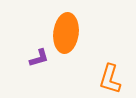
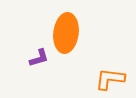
orange L-shape: rotated 80 degrees clockwise
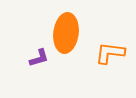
orange L-shape: moved 26 px up
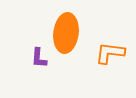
purple L-shape: rotated 110 degrees clockwise
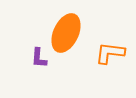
orange ellipse: rotated 18 degrees clockwise
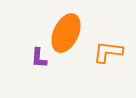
orange L-shape: moved 2 px left, 1 px up
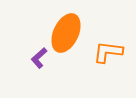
purple L-shape: rotated 45 degrees clockwise
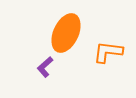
purple L-shape: moved 6 px right, 9 px down
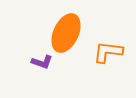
purple L-shape: moved 3 px left, 5 px up; rotated 120 degrees counterclockwise
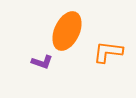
orange ellipse: moved 1 px right, 2 px up
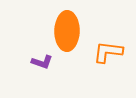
orange ellipse: rotated 24 degrees counterclockwise
